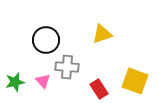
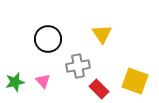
yellow triangle: rotated 45 degrees counterclockwise
black circle: moved 2 px right, 1 px up
gray cross: moved 11 px right, 1 px up; rotated 15 degrees counterclockwise
red rectangle: rotated 12 degrees counterclockwise
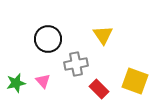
yellow triangle: moved 1 px right, 1 px down
gray cross: moved 2 px left, 2 px up
green star: moved 1 px right, 1 px down
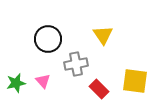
yellow square: rotated 12 degrees counterclockwise
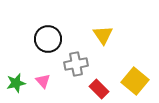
yellow square: rotated 32 degrees clockwise
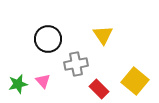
green star: moved 2 px right, 1 px down
